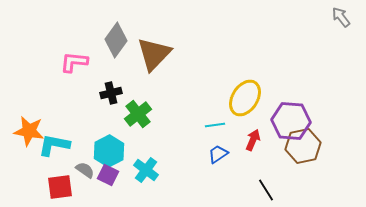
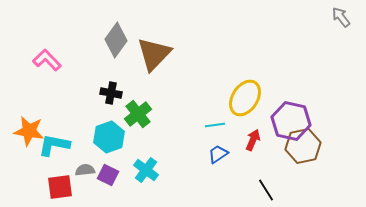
pink L-shape: moved 27 px left, 2 px up; rotated 40 degrees clockwise
black cross: rotated 25 degrees clockwise
purple hexagon: rotated 9 degrees clockwise
cyan hexagon: moved 14 px up; rotated 8 degrees clockwise
gray semicircle: rotated 42 degrees counterclockwise
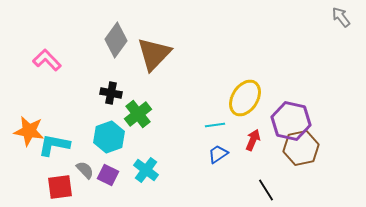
brown hexagon: moved 2 px left, 2 px down
gray semicircle: rotated 54 degrees clockwise
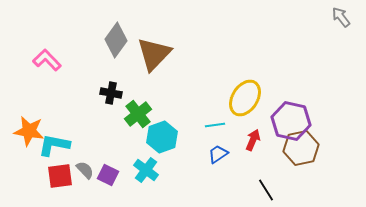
cyan hexagon: moved 53 px right
red square: moved 11 px up
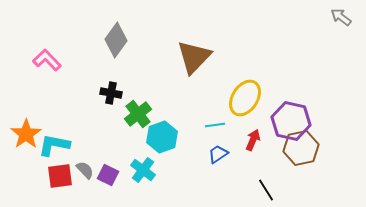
gray arrow: rotated 15 degrees counterclockwise
brown triangle: moved 40 px right, 3 px down
orange star: moved 3 px left, 3 px down; rotated 28 degrees clockwise
cyan cross: moved 3 px left
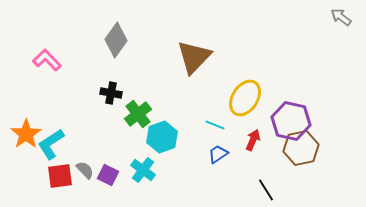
cyan line: rotated 30 degrees clockwise
cyan L-shape: moved 3 px left, 1 px up; rotated 44 degrees counterclockwise
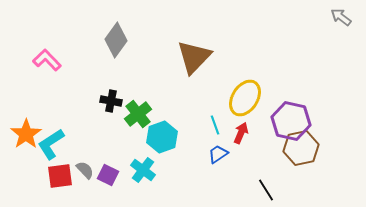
black cross: moved 8 px down
cyan line: rotated 48 degrees clockwise
red arrow: moved 12 px left, 7 px up
